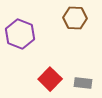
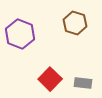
brown hexagon: moved 5 px down; rotated 15 degrees clockwise
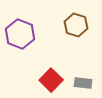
brown hexagon: moved 1 px right, 2 px down
red square: moved 1 px right, 1 px down
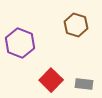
purple hexagon: moved 9 px down
gray rectangle: moved 1 px right, 1 px down
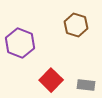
gray rectangle: moved 2 px right, 1 px down
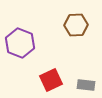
brown hexagon: rotated 20 degrees counterclockwise
red square: rotated 20 degrees clockwise
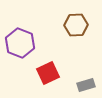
red square: moved 3 px left, 7 px up
gray rectangle: rotated 24 degrees counterclockwise
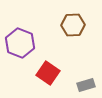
brown hexagon: moved 3 px left
red square: rotated 30 degrees counterclockwise
